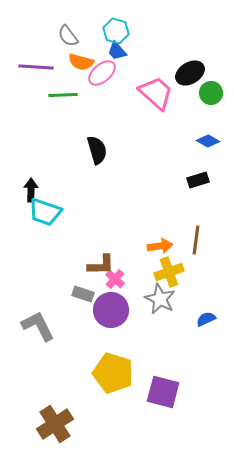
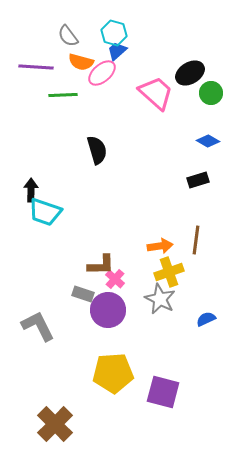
cyan hexagon: moved 2 px left, 2 px down
blue trapezoid: rotated 90 degrees clockwise
purple circle: moved 3 px left
yellow pentagon: rotated 21 degrees counterclockwise
brown cross: rotated 12 degrees counterclockwise
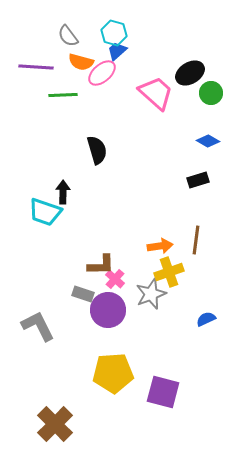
black arrow: moved 32 px right, 2 px down
gray star: moved 9 px left, 5 px up; rotated 24 degrees clockwise
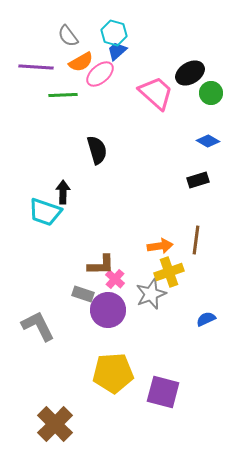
orange semicircle: rotated 45 degrees counterclockwise
pink ellipse: moved 2 px left, 1 px down
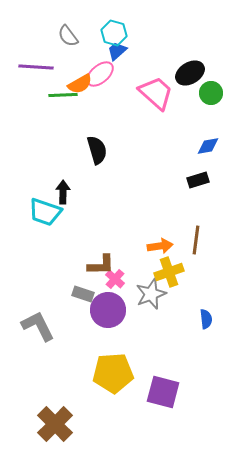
orange semicircle: moved 1 px left, 22 px down
blue diamond: moved 5 px down; rotated 40 degrees counterclockwise
blue semicircle: rotated 108 degrees clockwise
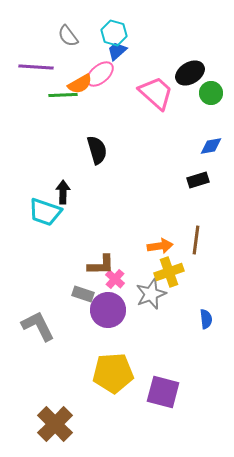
blue diamond: moved 3 px right
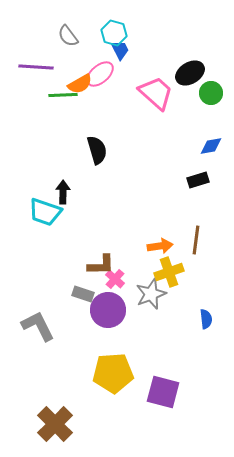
blue trapezoid: moved 3 px right, 1 px up; rotated 105 degrees clockwise
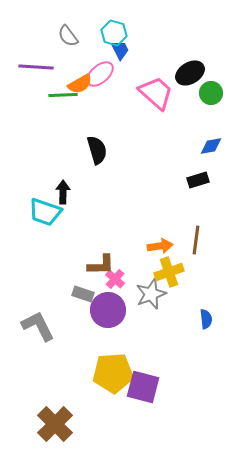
purple square: moved 20 px left, 5 px up
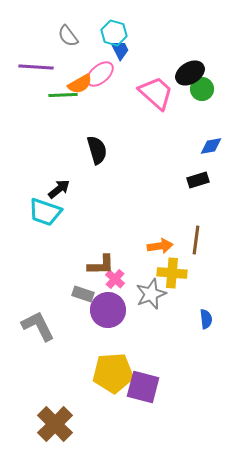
green circle: moved 9 px left, 4 px up
black arrow: moved 4 px left, 3 px up; rotated 50 degrees clockwise
yellow cross: moved 3 px right, 1 px down; rotated 24 degrees clockwise
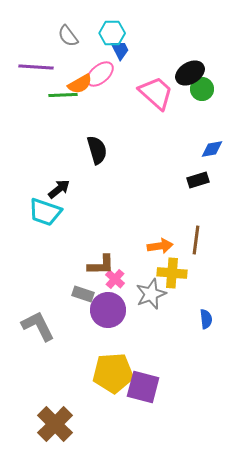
cyan hexagon: moved 2 px left; rotated 15 degrees counterclockwise
blue diamond: moved 1 px right, 3 px down
